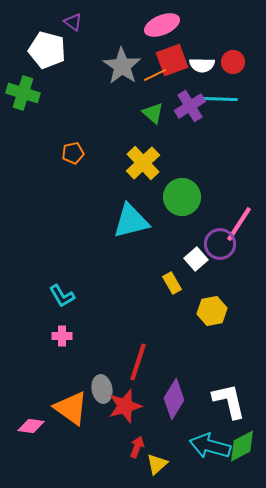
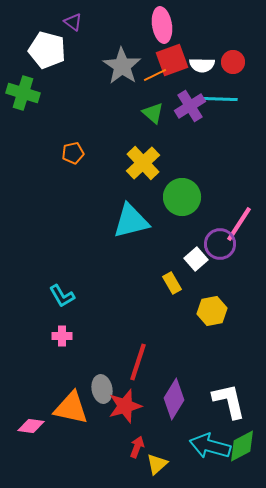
pink ellipse: rotated 76 degrees counterclockwise
orange triangle: rotated 24 degrees counterclockwise
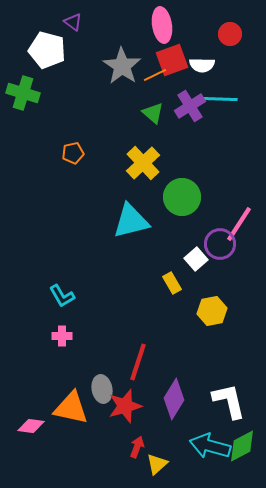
red circle: moved 3 px left, 28 px up
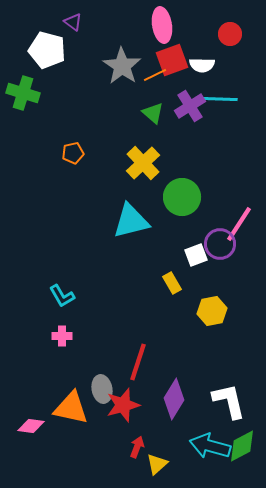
white square: moved 4 px up; rotated 20 degrees clockwise
red star: moved 2 px left, 1 px up
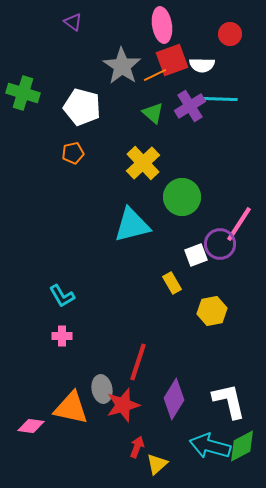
white pentagon: moved 35 px right, 57 px down
cyan triangle: moved 1 px right, 4 px down
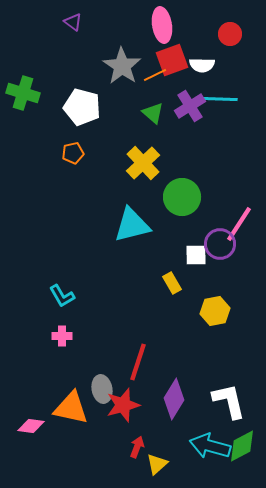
white square: rotated 20 degrees clockwise
yellow hexagon: moved 3 px right
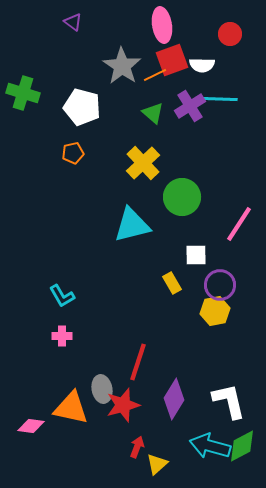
purple circle: moved 41 px down
